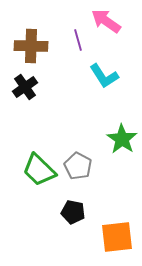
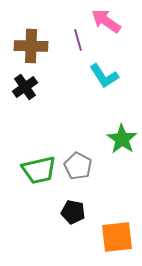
green trapezoid: rotated 57 degrees counterclockwise
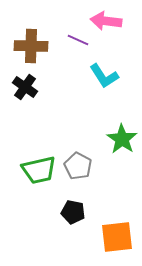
pink arrow: rotated 28 degrees counterclockwise
purple line: rotated 50 degrees counterclockwise
black cross: rotated 20 degrees counterclockwise
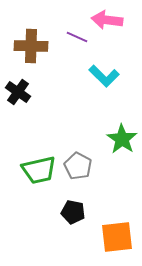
pink arrow: moved 1 px right, 1 px up
purple line: moved 1 px left, 3 px up
cyan L-shape: rotated 12 degrees counterclockwise
black cross: moved 7 px left, 5 px down
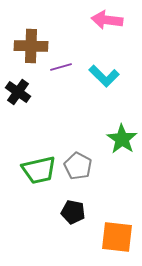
purple line: moved 16 px left, 30 px down; rotated 40 degrees counterclockwise
orange square: rotated 12 degrees clockwise
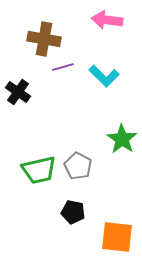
brown cross: moved 13 px right, 7 px up; rotated 8 degrees clockwise
purple line: moved 2 px right
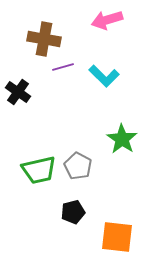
pink arrow: rotated 24 degrees counterclockwise
black pentagon: rotated 25 degrees counterclockwise
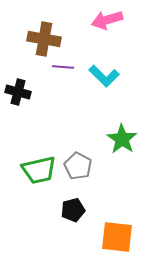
purple line: rotated 20 degrees clockwise
black cross: rotated 20 degrees counterclockwise
black pentagon: moved 2 px up
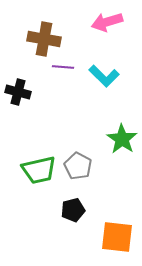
pink arrow: moved 2 px down
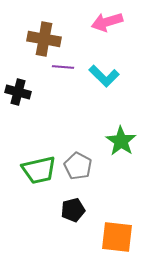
green star: moved 1 px left, 2 px down
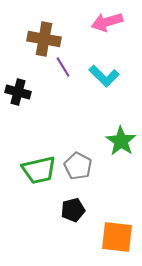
purple line: rotated 55 degrees clockwise
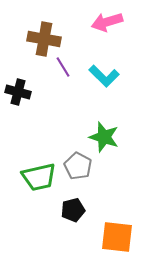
green star: moved 17 px left, 4 px up; rotated 16 degrees counterclockwise
green trapezoid: moved 7 px down
